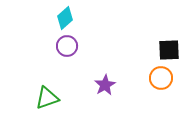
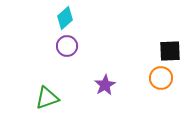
black square: moved 1 px right, 1 px down
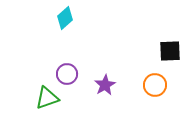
purple circle: moved 28 px down
orange circle: moved 6 px left, 7 px down
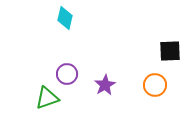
cyan diamond: rotated 35 degrees counterclockwise
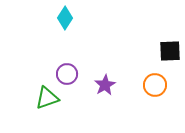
cyan diamond: rotated 20 degrees clockwise
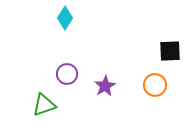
purple star: moved 1 px down
green triangle: moved 3 px left, 7 px down
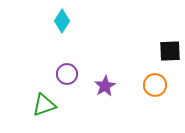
cyan diamond: moved 3 px left, 3 px down
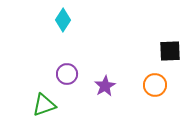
cyan diamond: moved 1 px right, 1 px up
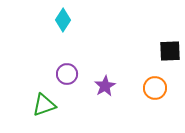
orange circle: moved 3 px down
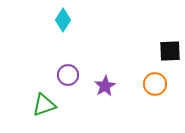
purple circle: moved 1 px right, 1 px down
orange circle: moved 4 px up
